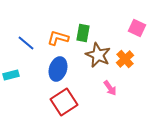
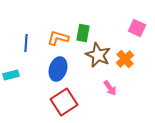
blue line: rotated 54 degrees clockwise
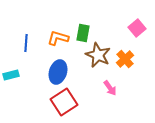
pink square: rotated 24 degrees clockwise
blue ellipse: moved 3 px down
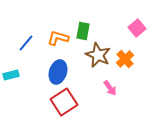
green rectangle: moved 2 px up
blue line: rotated 36 degrees clockwise
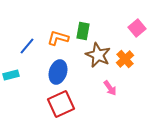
blue line: moved 1 px right, 3 px down
red square: moved 3 px left, 2 px down; rotated 8 degrees clockwise
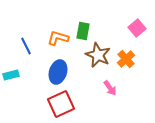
blue line: moved 1 px left; rotated 66 degrees counterclockwise
orange cross: moved 1 px right
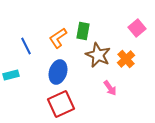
orange L-shape: rotated 50 degrees counterclockwise
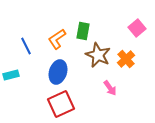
orange L-shape: moved 1 px left, 1 px down
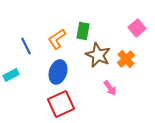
cyan rectangle: rotated 14 degrees counterclockwise
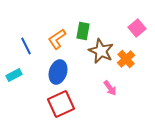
brown star: moved 3 px right, 4 px up
cyan rectangle: moved 3 px right
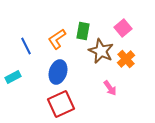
pink square: moved 14 px left
cyan rectangle: moved 1 px left, 2 px down
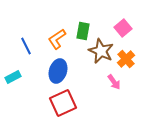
blue ellipse: moved 1 px up
pink arrow: moved 4 px right, 6 px up
red square: moved 2 px right, 1 px up
